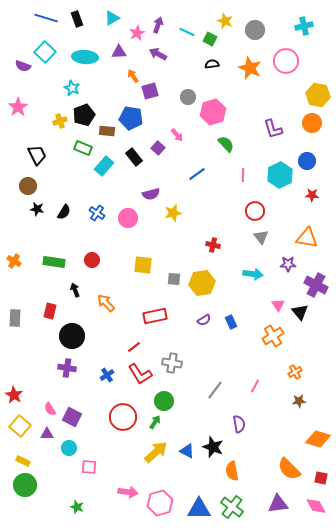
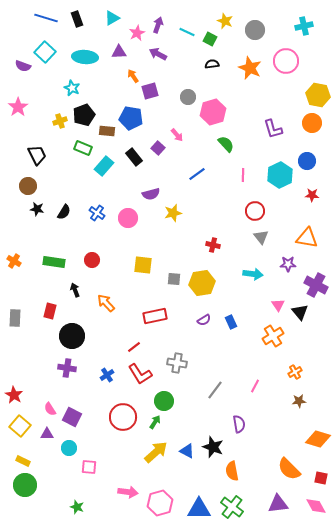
gray cross at (172, 363): moved 5 px right
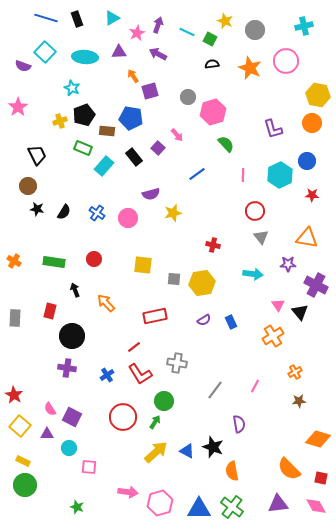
red circle at (92, 260): moved 2 px right, 1 px up
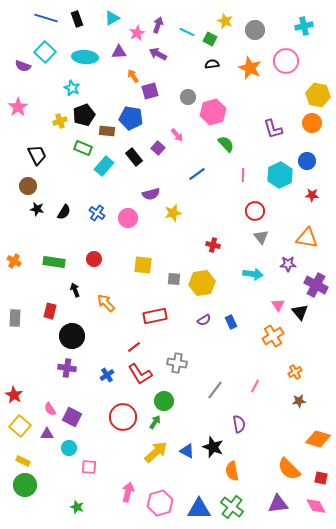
pink arrow at (128, 492): rotated 84 degrees counterclockwise
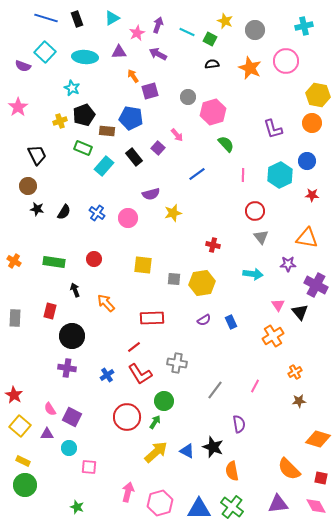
red rectangle at (155, 316): moved 3 px left, 2 px down; rotated 10 degrees clockwise
red circle at (123, 417): moved 4 px right
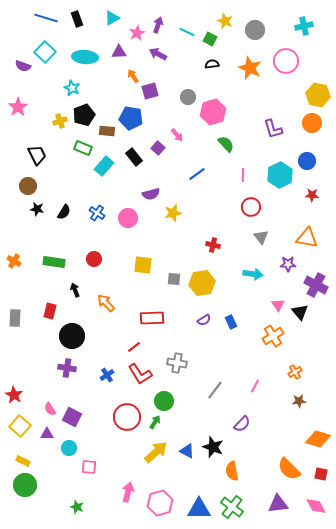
red circle at (255, 211): moved 4 px left, 4 px up
purple semicircle at (239, 424): moved 3 px right; rotated 54 degrees clockwise
red square at (321, 478): moved 4 px up
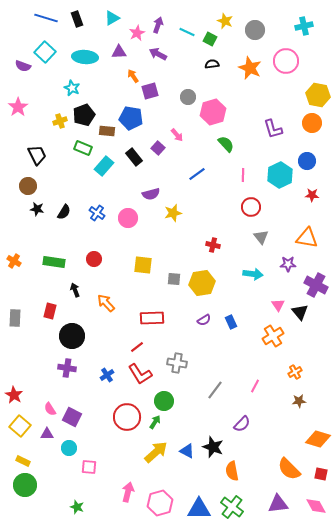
red line at (134, 347): moved 3 px right
